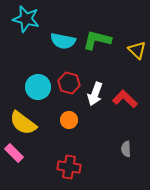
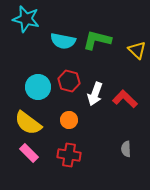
red hexagon: moved 2 px up
yellow semicircle: moved 5 px right
pink rectangle: moved 15 px right
red cross: moved 12 px up
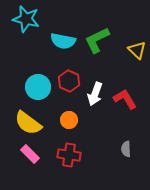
green L-shape: rotated 40 degrees counterclockwise
red hexagon: rotated 10 degrees clockwise
red L-shape: rotated 15 degrees clockwise
pink rectangle: moved 1 px right, 1 px down
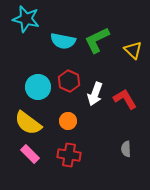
yellow triangle: moved 4 px left
orange circle: moved 1 px left, 1 px down
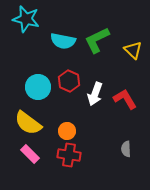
orange circle: moved 1 px left, 10 px down
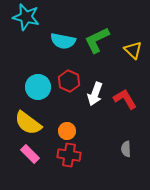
cyan star: moved 2 px up
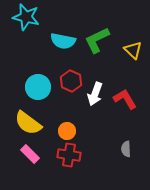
red hexagon: moved 2 px right
